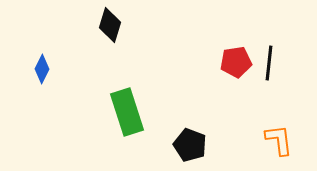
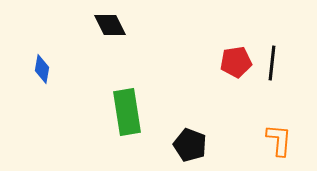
black diamond: rotated 44 degrees counterclockwise
black line: moved 3 px right
blue diamond: rotated 16 degrees counterclockwise
green rectangle: rotated 9 degrees clockwise
orange L-shape: rotated 12 degrees clockwise
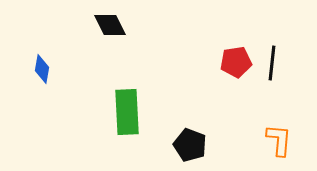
green rectangle: rotated 6 degrees clockwise
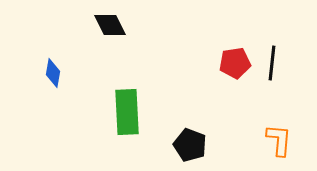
red pentagon: moved 1 px left, 1 px down
blue diamond: moved 11 px right, 4 px down
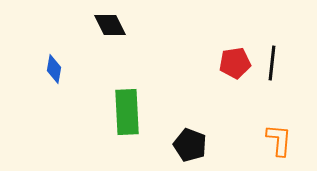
blue diamond: moved 1 px right, 4 px up
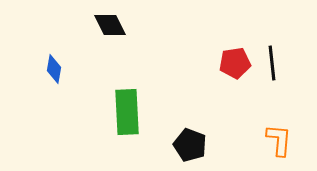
black line: rotated 12 degrees counterclockwise
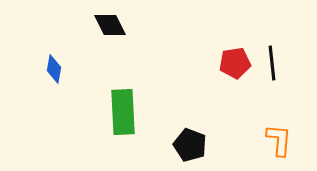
green rectangle: moved 4 px left
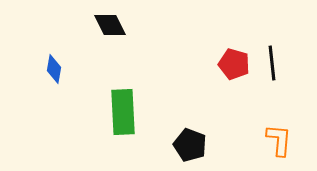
red pentagon: moved 1 px left, 1 px down; rotated 24 degrees clockwise
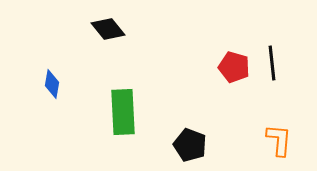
black diamond: moved 2 px left, 4 px down; rotated 12 degrees counterclockwise
red pentagon: moved 3 px down
blue diamond: moved 2 px left, 15 px down
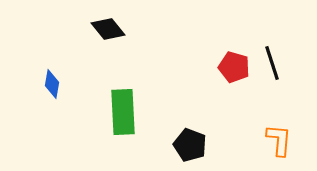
black line: rotated 12 degrees counterclockwise
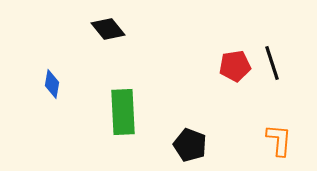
red pentagon: moved 1 px right, 1 px up; rotated 24 degrees counterclockwise
